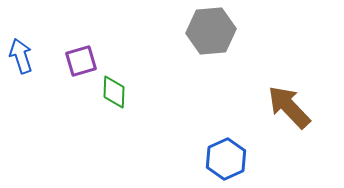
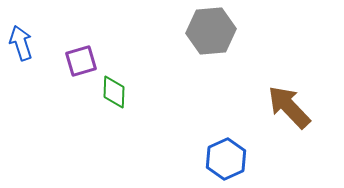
blue arrow: moved 13 px up
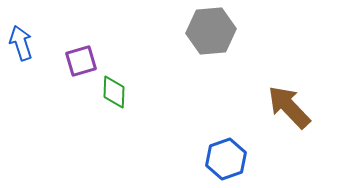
blue hexagon: rotated 6 degrees clockwise
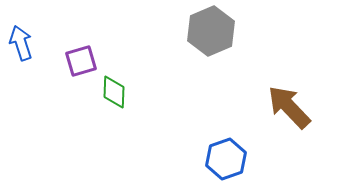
gray hexagon: rotated 18 degrees counterclockwise
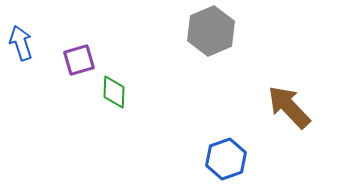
purple square: moved 2 px left, 1 px up
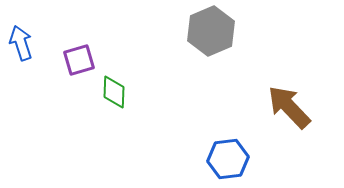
blue hexagon: moved 2 px right; rotated 12 degrees clockwise
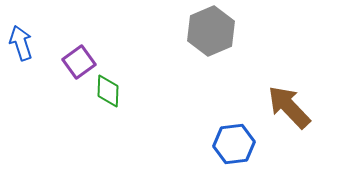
purple square: moved 2 px down; rotated 20 degrees counterclockwise
green diamond: moved 6 px left, 1 px up
blue hexagon: moved 6 px right, 15 px up
